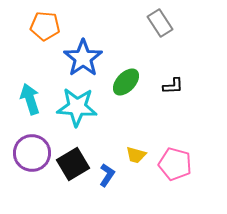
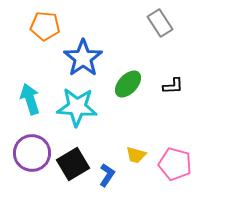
green ellipse: moved 2 px right, 2 px down
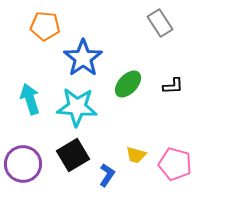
purple circle: moved 9 px left, 11 px down
black square: moved 9 px up
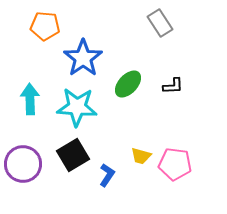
cyan arrow: rotated 16 degrees clockwise
yellow trapezoid: moved 5 px right, 1 px down
pink pentagon: rotated 8 degrees counterclockwise
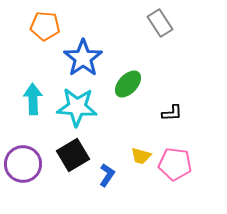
black L-shape: moved 1 px left, 27 px down
cyan arrow: moved 3 px right
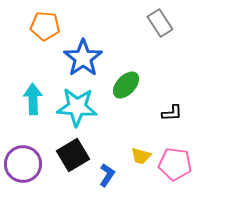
green ellipse: moved 2 px left, 1 px down
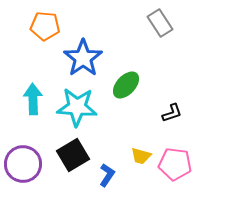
black L-shape: rotated 15 degrees counterclockwise
